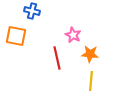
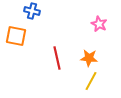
pink star: moved 26 px right, 11 px up
orange star: moved 1 px left, 4 px down
yellow line: rotated 24 degrees clockwise
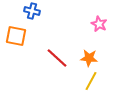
red line: rotated 35 degrees counterclockwise
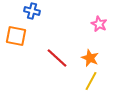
orange star: moved 1 px right; rotated 18 degrees clockwise
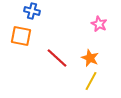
orange square: moved 5 px right
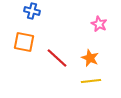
orange square: moved 3 px right, 6 px down
yellow line: rotated 54 degrees clockwise
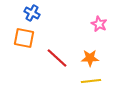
blue cross: moved 2 px down; rotated 14 degrees clockwise
orange square: moved 4 px up
orange star: rotated 24 degrees counterclockwise
